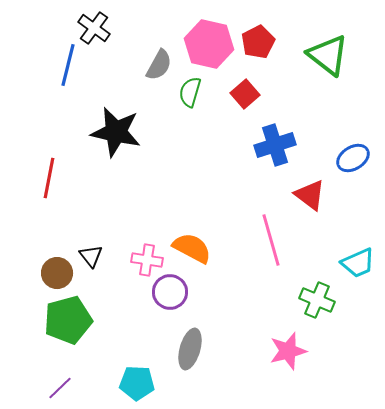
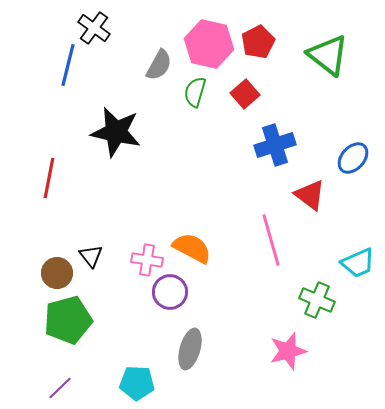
green semicircle: moved 5 px right
blue ellipse: rotated 16 degrees counterclockwise
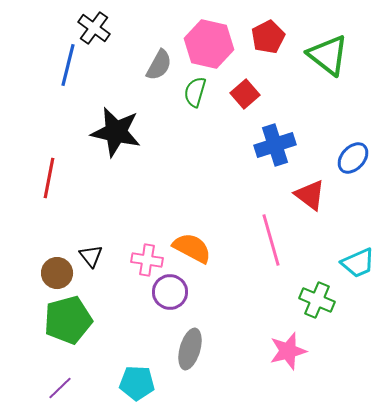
red pentagon: moved 10 px right, 5 px up
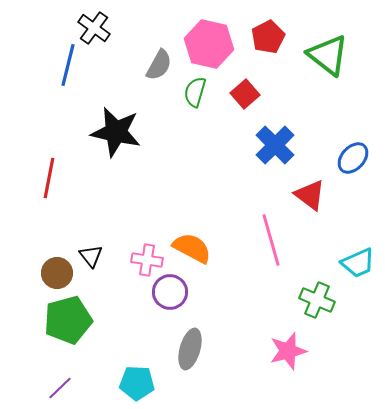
blue cross: rotated 27 degrees counterclockwise
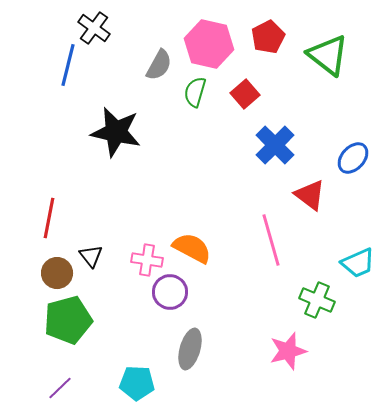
red line: moved 40 px down
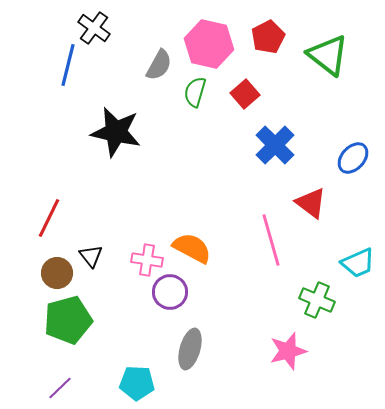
red triangle: moved 1 px right, 8 px down
red line: rotated 15 degrees clockwise
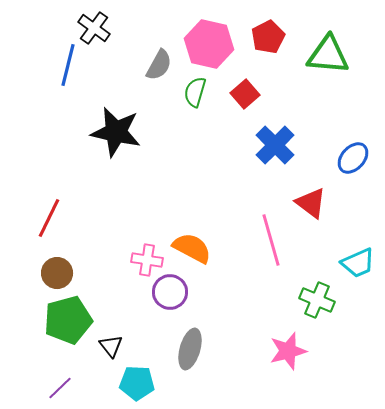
green triangle: rotated 33 degrees counterclockwise
black triangle: moved 20 px right, 90 px down
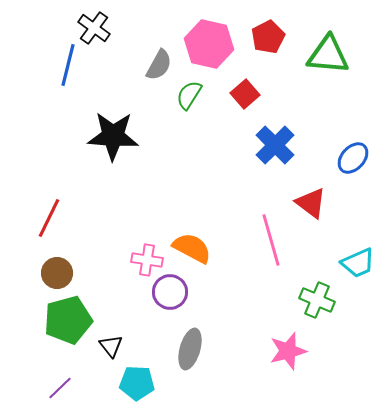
green semicircle: moved 6 px left, 3 px down; rotated 16 degrees clockwise
black star: moved 3 px left, 4 px down; rotated 9 degrees counterclockwise
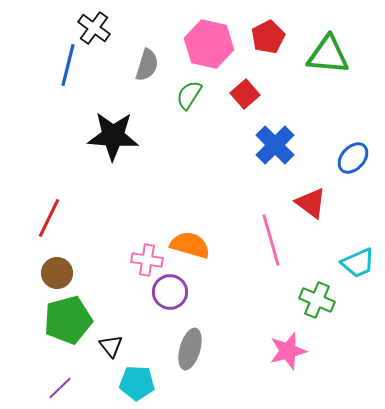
gray semicircle: moved 12 px left; rotated 12 degrees counterclockwise
orange semicircle: moved 2 px left, 3 px up; rotated 12 degrees counterclockwise
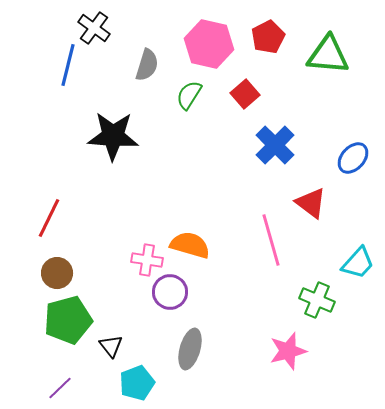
cyan trapezoid: rotated 24 degrees counterclockwise
cyan pentagon: rotated 24 degrees counterclockwise
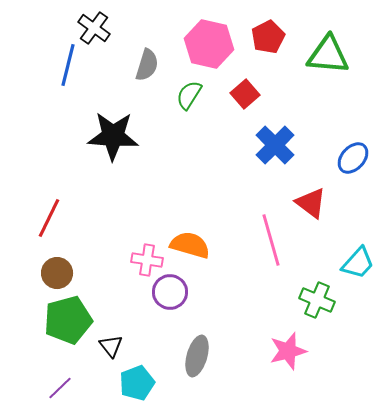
gray ellipse: moved 7 px right, 7 px down
